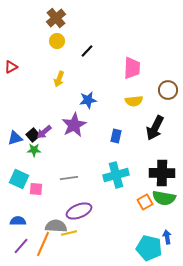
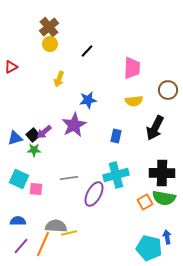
brown cross: moved 7 px left, 9 px down
yellow circle: moved 7 px left, 3 px down
purple ellipse: moved 15 px right, 17 px up; rotated 40 degrees counterclockwise
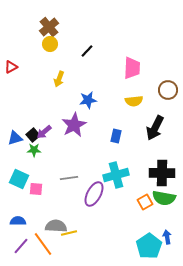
orange line: rotated 60 degrees counterclockwise
cyan pentagon: moved 2 px up; rotated 25 degrees clockwise
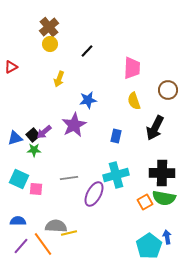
yellow semicircle: rotated 78 degrees clockwise
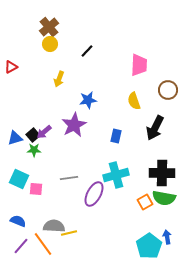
pink trapezoid: moved 7 px right, 3 px up
blue semicircle: rotated 21 degrees clockwise
gray semicircle: moved 2 px left
